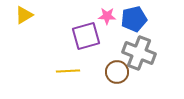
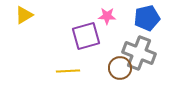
blue pentagon: moved 13 px right, 1 px up
brown circle: moved 3 px right, 4 px up
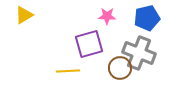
purple square: moved 3 px right, 8 px down
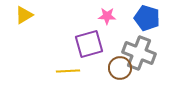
blue pentagon: rotated 30 degrees clockwise
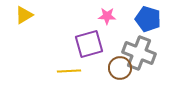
blue pentagon: moved 1 px right, 1 px down
yellow line: moved 1 px right
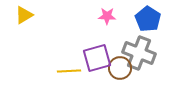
blue pentagon: rotated 15 degrees clockwise
purple square: moved 8 px right, 14 px down
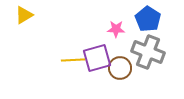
pink star: moved 9 px right, 13 px down
gray cross: moved 9 px right, 1 px up
yellow line: moved 4 px right, 11 px up
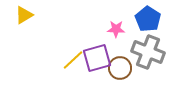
yellow line: rotated 40 degrees counterclockwise
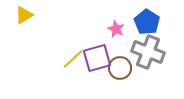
blue pentagon: moved 1 px left, 3 px down
pink star: rotated 24 degrees clockwise
yellow line: moved 1 px up
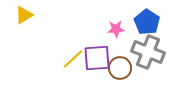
pink star: rotated 30 degrees counterclockwise
purple square: rotated 12 degrees clockwise
